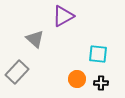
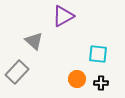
gray triangle: moved 1 px left, 2 px down
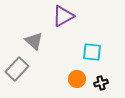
cyan square: moved 6 px left, 2 px up
gray rectangle: moved 3 px up
black cross: rotated 16 degrees counterclockwise
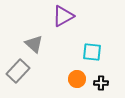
gray triangle: moved 3 px down
gray rectangle: moved 1 px right, 2 px down
black cross: rotated 16 degrees clockwise
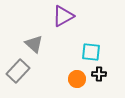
cyan square: moved 1 px left
black cross: moved 2 px left, 9 px up
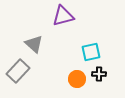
purple triangle: rotated 15 degrees clockwise
cyan square: rotated 18 degrees counterclockwise
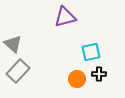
purple triangle: moved 2 px right, 1 px down
gray triangle: moved 21 px left
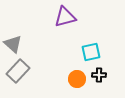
black cross: moved 1 px down
